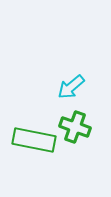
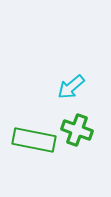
green cross: moved 2 px right, 3 px down
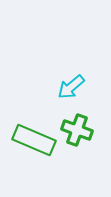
green rectangle: rotated 12 degrees clockwise
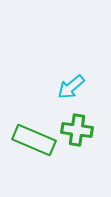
green cross: rotated 12 degrees counterclockwise
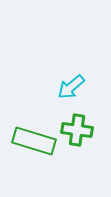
green rectangle: moved 1 px down; rotated 6 degrees counterclockwise
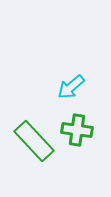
green rectangle: rotated 30 degrees clockwise
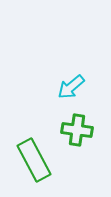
green rectangle: moved 19 px down; rotated 15 degrees clockwise
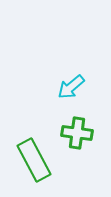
green cross: moved 3 px down
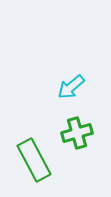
green cross: rotated 24 degrees counterclockwise
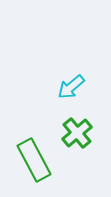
green cross: rotated 24 degrees counterclockwise
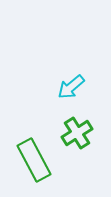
green cross: rotated 8 degrees clockwise
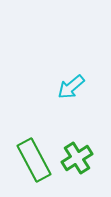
green cross: moved 25 px down
